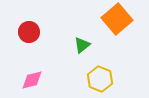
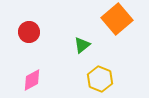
pink diamond: rotated 15 degrees counterclockwise
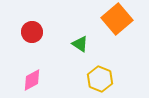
red circle: moved 3 px right
green triangle: moved 2 px left, 1 px up; rotated 48 degrees counterclockwise
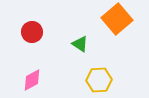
yellow hexagon: moved 1 px left, 1 px down; rotated 25 degrees counterclockwise
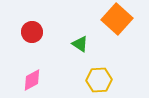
orange square: rotated 8 degrees counterclockwise
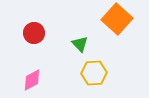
red circle: moved 2 px right, 1 px down
green triangle: rotated 12 degrees clockwise
yellow hexagon: moved 5 px left, 7 px up
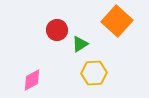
orange square: moved 2 px down
red circle: moved 23 px right, 3 px up
green triangle: rotated 42 degrees clockwise
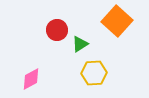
pink diamond: moved 1 px left, 1 px up
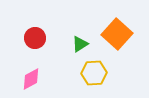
orange square: moved 13 px down
red circle: moved 22 px left, 8 px down
